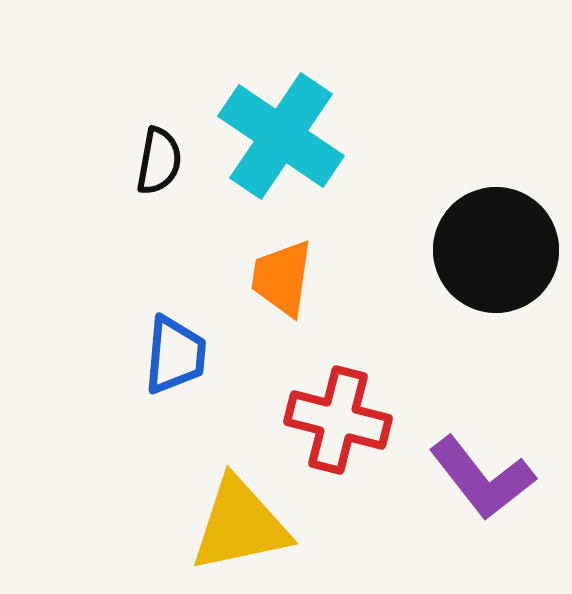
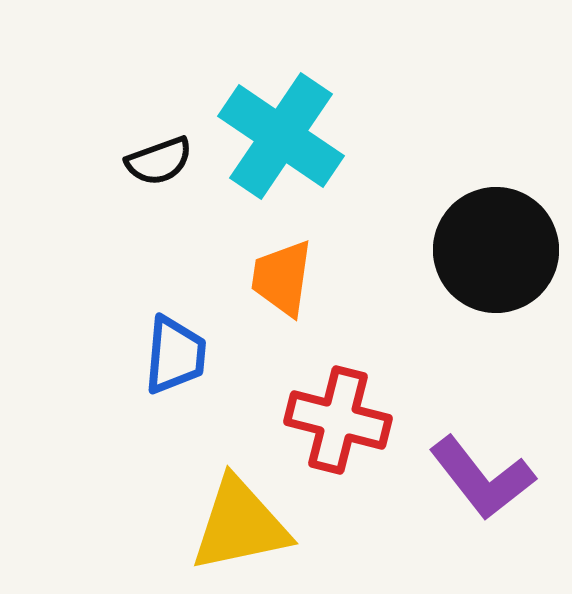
black semicircle: rotated 60 degrees clockwise
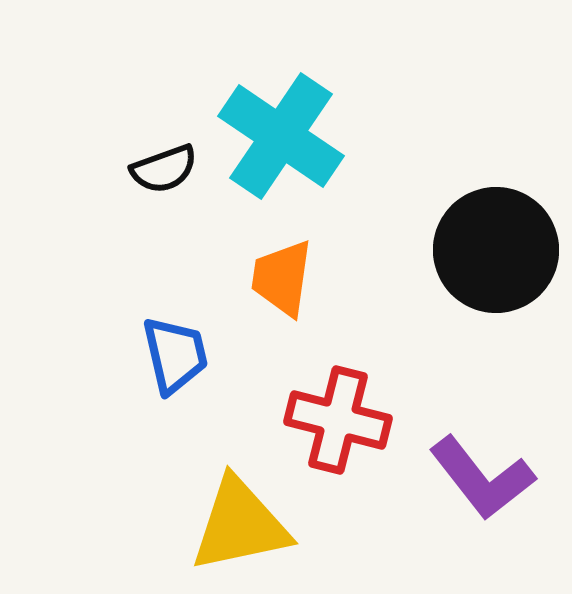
black semicircle: moved 5 px right, 8 px down
blue trapezoid: rotated 18 degrees counterclockwise
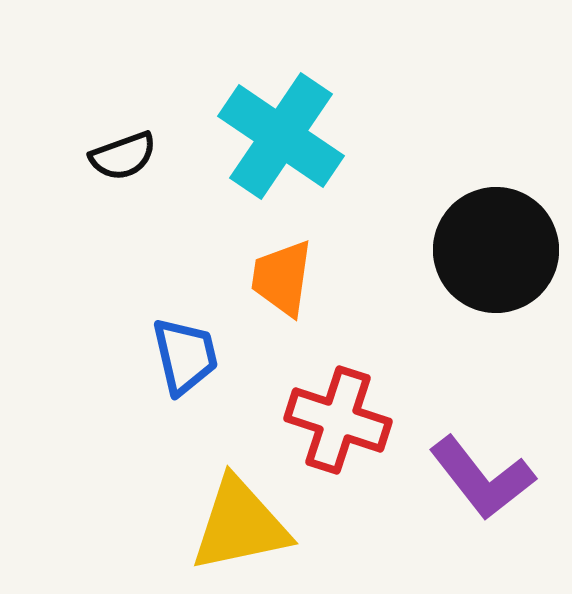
black semicircle: moved 41 px left, 13 px up
blue trapezoid: moved 10 px right, 1 px down
red cross: rotated 4 degrees clockwise
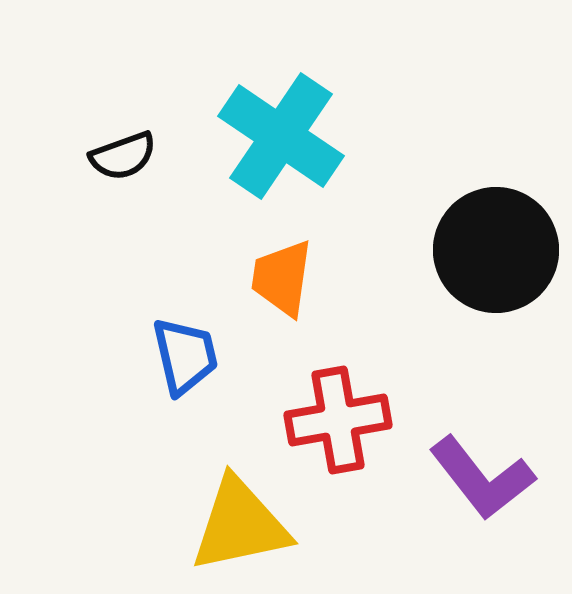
red cross: rotated 28 degrees counterclockwise
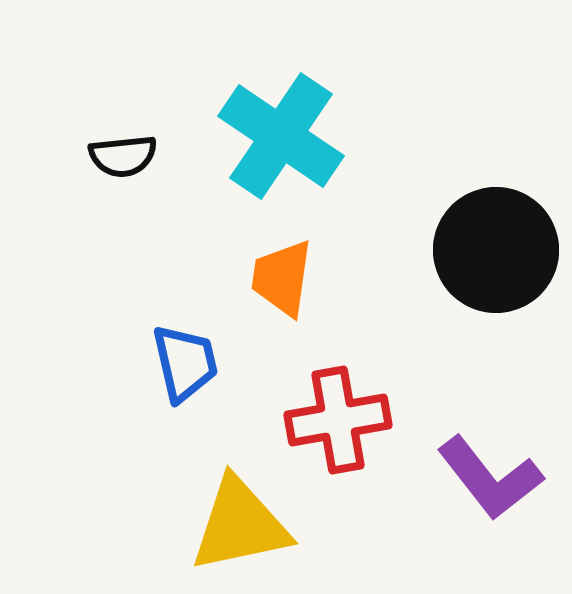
black semicircle: rotated 14 degrees clockwise
blue trapezoid: moved 7 px down
purple L-shape: moved 8 px right
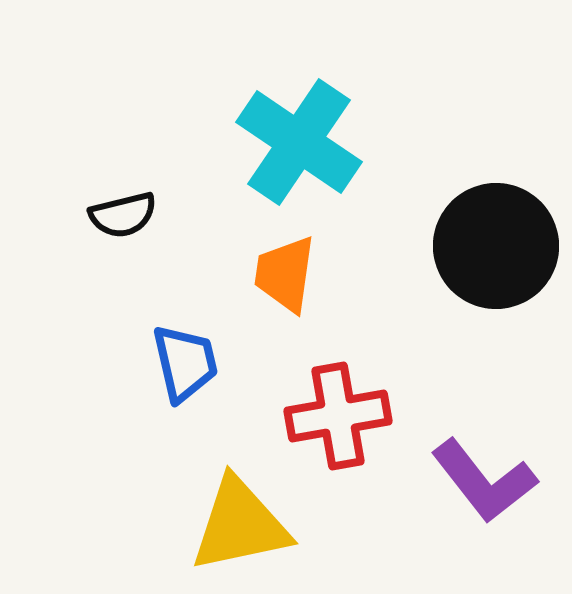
cyan cross: moved 18 px right, 6 px down
black semicircle: moved 59 px down; rotated 8 degrees counterclockwise
black circle: moved 4 px up
orange trapezoid: moved 3 px right, 4 px up
red cross: moved 4 px up
purple L-shape: moved 6 px left, 3 px down
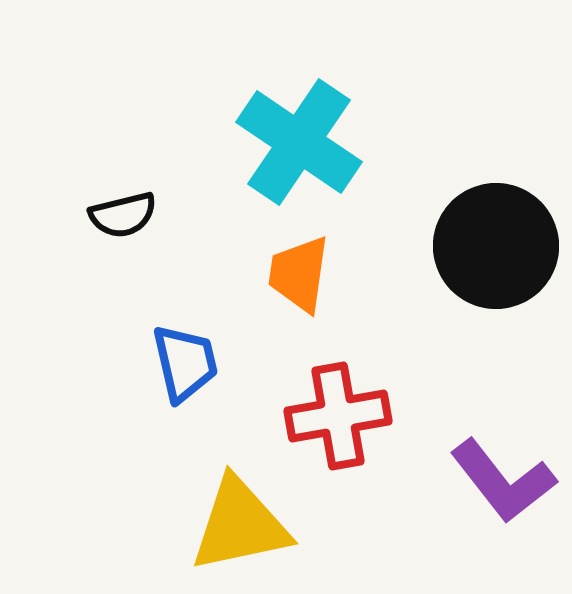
orange trapezoid: moved 14 px right
purple L-shape: moved 19 px right
